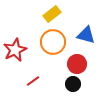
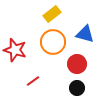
blue triangle: moved 1 px left, 1 px up
red star: rotated 30 degrees counterclockwise
black circle: moved 4 px right, 4 px down
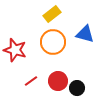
red circle: moved 19 px left, 17 px down
red line: moved 2 px left
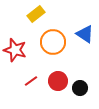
yellow rectangle: moved 16 px left
blue triangle: rotated 18 degrees clockwise
black circle: moved 3 px right
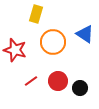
yellow rectangle: rotated 36 degrees counterclockwise
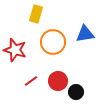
blue triangle: rotated 42 degrees counterclockwise
black circle: moved 4 px left, 4 px down
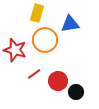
yellow rectangle: moved 1 px right, 1 px up
blue triangle: moved 15 px left, 10 px up
orange circle: moved 8 px left, 2 px up
red line: moved 3 px right, 7 px up
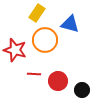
yellow rectangle: rotated 18 degrees clockwise
blue triangle: rotated 24 degrees clockwise
red line: rotated 40 degrees clockwise
black circle: moved 6 px right, 2 px up
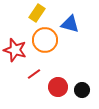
red line: rotated 40 degrees counterclockwise
red circle: moved 6 px down
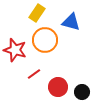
blue triangle: moved 1 px right, 2 px up
black circle: moved 2 px down
